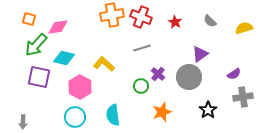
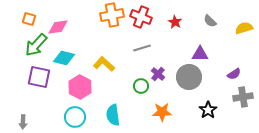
purple triangle: rotated 36 degrees clockwise
orange star: rotated 18 degrees clockwise
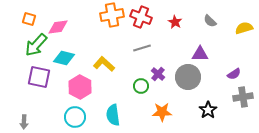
gray circle: moved 1 px left
gray arrow: moved 1 px right
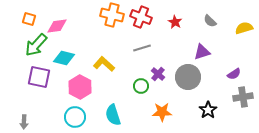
orange cross: rotated 25 degrees clockwise
pink diamond: moved 1 px left, 1 px up
purple triangle: moved 2 px right, 2 px up; rotated 18 degrees counterclockwise
cyan semicircle: rotated 10 degrees counterclockwise
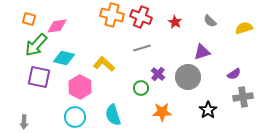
green circle: moved 2 px down
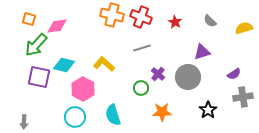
cyan diamond: moved 7 px down
pink hexagon: moved 3 px right, 2 px down
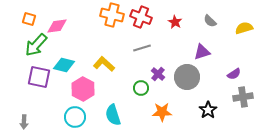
gray circle: moved 1 px left
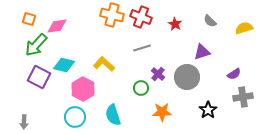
red star: moved 2 px down
purple square: rotated 15 degrees clockwise
